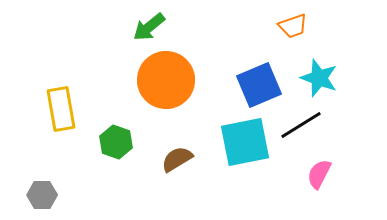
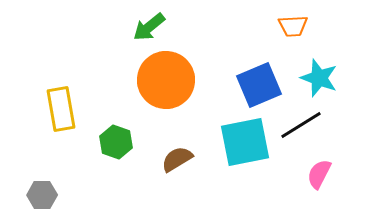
orange trapezoid: rotated 16 degrees clockwise
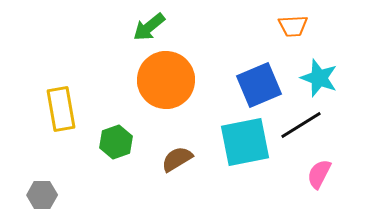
green hexagon: rotated 20 degrees clockwise
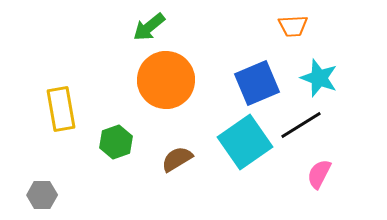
blue square: moved 2 px left, 2 px up
cyan square: rotated 24 degrees counterclockwise
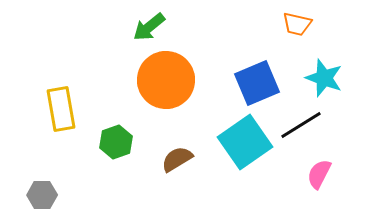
orange trapezoid: moved 4 px right, 2 px up; rotated 16 degrees clockwise
cyan star: moved 5 px right
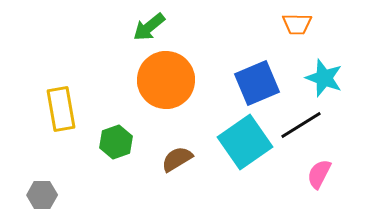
orange trapezoid: rotated 12 degrees counterclockwise
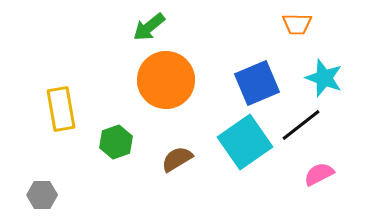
black line: rotated 6 degrees counterclockwise
pink semicircle: rotated 36 degrees clockwise
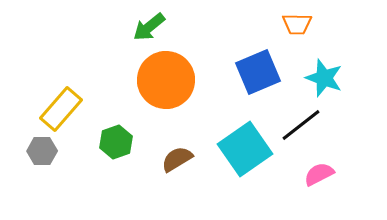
blue square: moved 1 px right, 11 px up
yellow rectangle: rotated 51 degrees clockwise
cyan square: moved 7 px down
gray hexagon: moved 44 px up
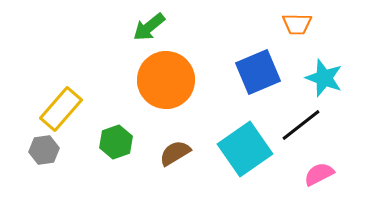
gray hexagon: moved 2 px right, 1 px up; rotated 8 degrees counterclockwise
brown semicircle: moved 2 px left, 6 px up
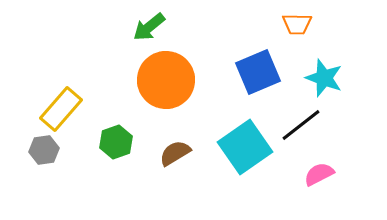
cyan square: moved 2 px up
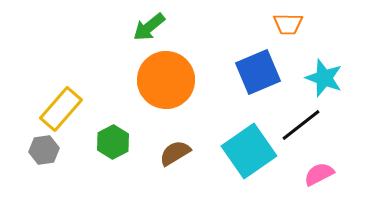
orange trapezoid: moved 9 px left
green hexagon: moved 3 px left; rotated 8 degrees counterclockwise
cyan square: moved 4 px right, 4 px down
